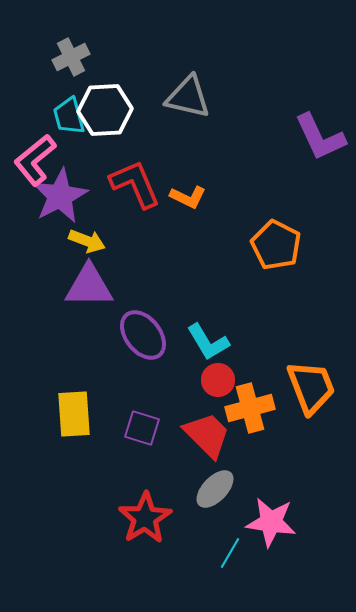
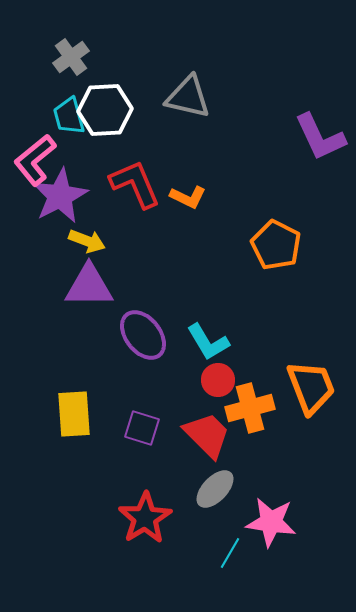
gray cross: rotated 9 degrees counterclockwise
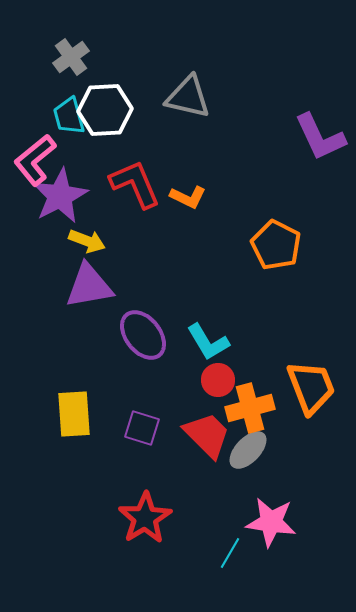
purple triangle: rotated 10 degrees counterclockwise
gray ellipse: moved 33 px right, 39 px up
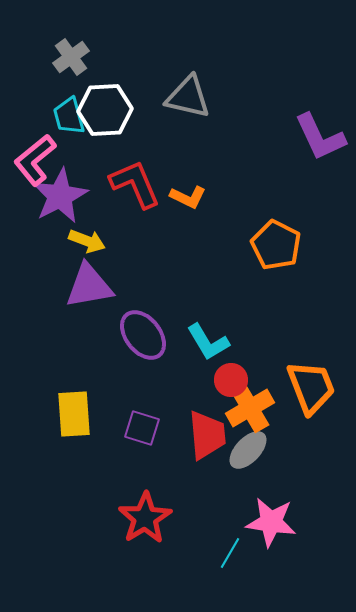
red circle: moved 13 px right
orange cross: rotated 15 degrees counterclockwise
red trapezoid: rotated 40 degrees clockwise
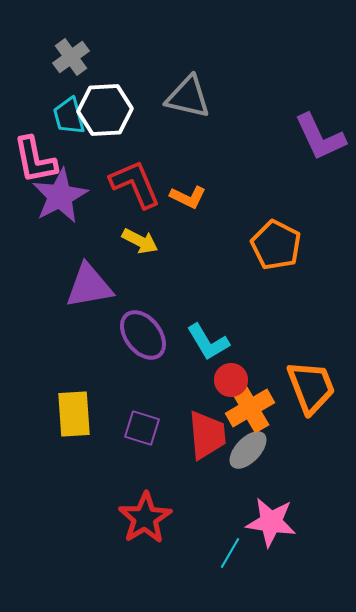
pink L-shape: rotated 62 degrees counterclockwise
yellow arrow: moved 53 px right; rotated 6 degrees clockwise
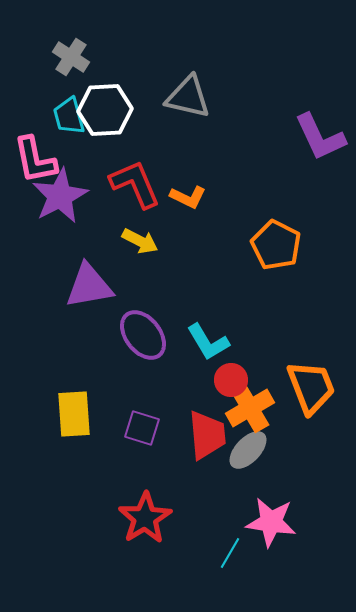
gray cross: rotated 21 degrees counterclockwise
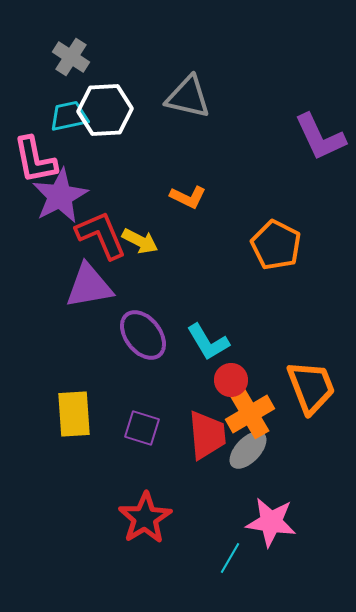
cyan trapezoid: rotated 93 degrees clockwise
red L-shape: moved 34 px left, 51 px down
orange cross: moved 6 px down
cyan line: moved 5 px down
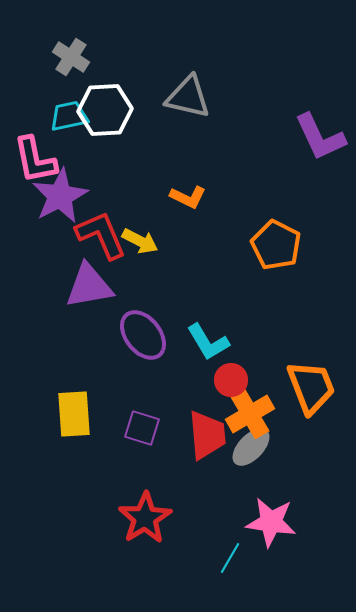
gray ellipse: moved 3 px right, 3 px up
